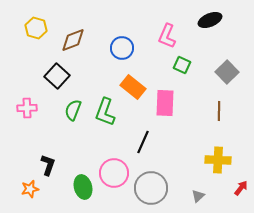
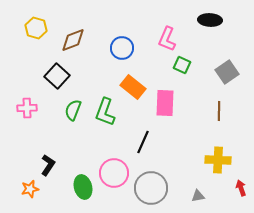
black ellipse: rotated 25 degrees clockwise
pink L-shape: moved 3 px down
gray square: rotated 10 degrees clockwise
black L-shape: rotated 15 degrees clockwise
red arrow: rotated 56 degrees counterclockwise
gray triangle: rotated 32 degrees clockwise
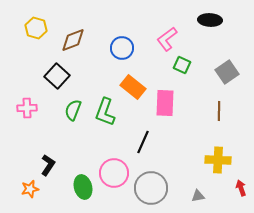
pink L-shape: rotated 30 degrees clockwise
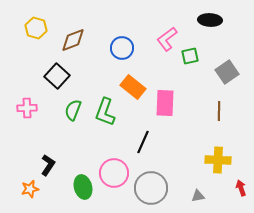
green square: moved 8 px right, 9 px up; rotated 36 degrees counterclockwise
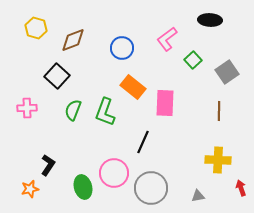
green square: moved 3 px right, 4 px down; rotated 30 degrees counterclockwise
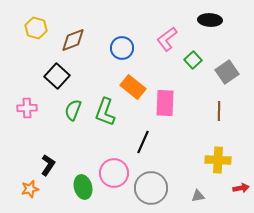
red arrow: rotated 98 degrees clockwise
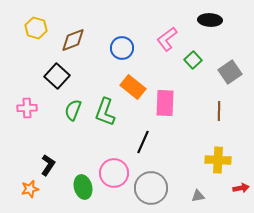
gray square: moved 3 px right
